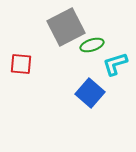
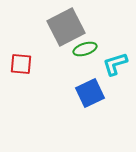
green ellipse: moved 7 px left, 4 px down
blue square: rotated 24 degrees clockwise
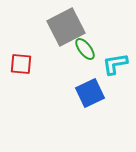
green ellipse: rotated 70 degrees clockwise
cyan L-shape: rotated 8 degrees clockwise
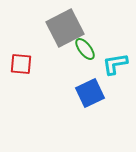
gray square: moved 1 px left, 1 px down
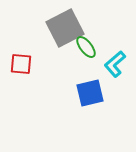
green ellipse: moved 1 px right, 2 px up
cyan L-shape: rotated 32 degrees counterclockwise
blue square: rotated 12 degrees clockwise
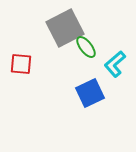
blue square: rotated 12 degrees counterclockwise
